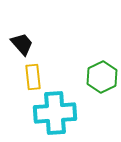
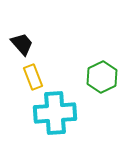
yellow rectangle: rotated 15 degrees counterclockwise
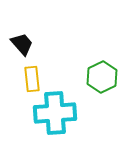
yellow rectangle: moved 1 px left, 2 px down; rotated 15 degrees clockwise
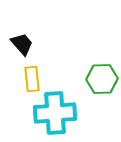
green hexagon: moved 2 px down; rotated 24 degrees clockwise
